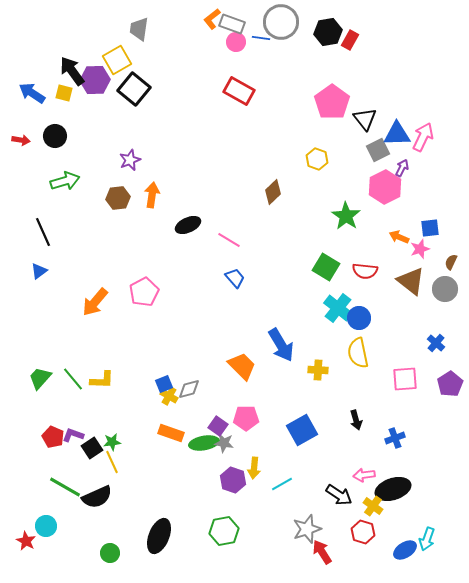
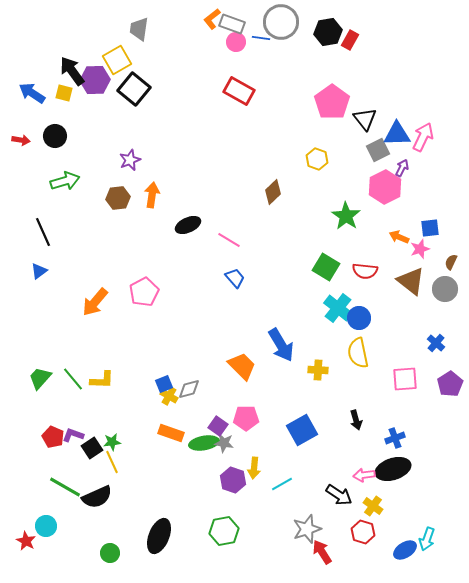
black ellipse at (393, 489): moved 20 px up
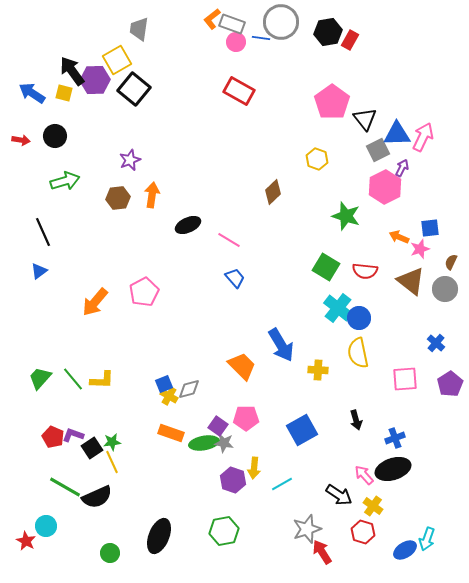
green star at (346, 216): rotated 16 degrees counterclockwise
pink arrow at (364, 475): rotated 55 degrees clockwise
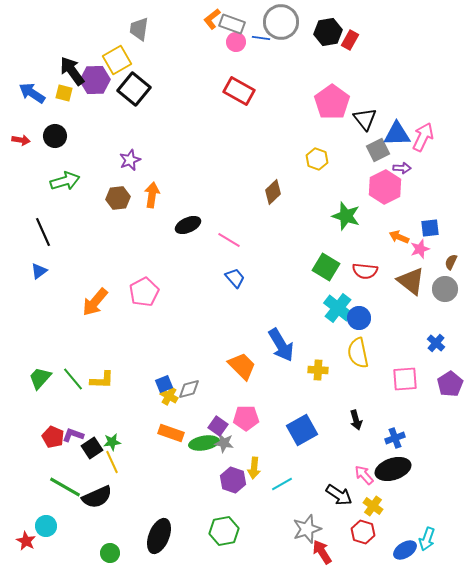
purple arrow at (402, 168): rotated 66 degrees clockwise
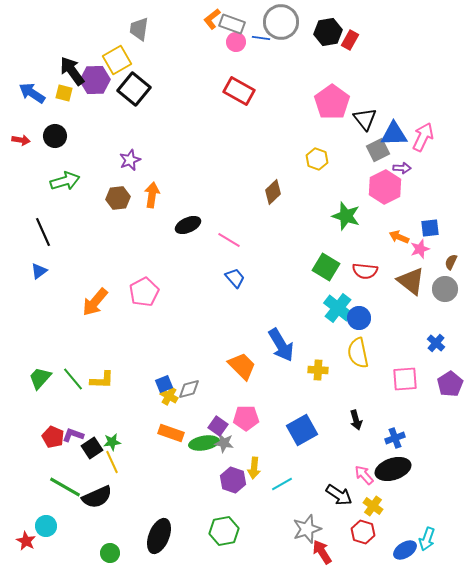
blue triangle at (397, 134): moved 3 px left
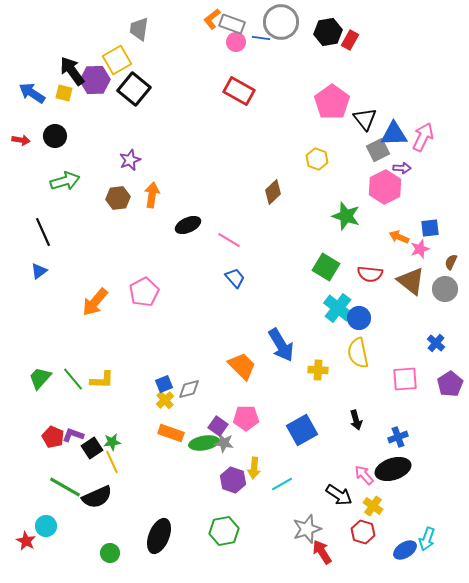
red semicircle at (365, 271): moved 5 px right, 3 px down
yellow cross at (169, 396): moved 4 px left, 4 px down; rotated 18 degrees clockwise
blue cross at (395, 438): moved 3 px right, 1 px up
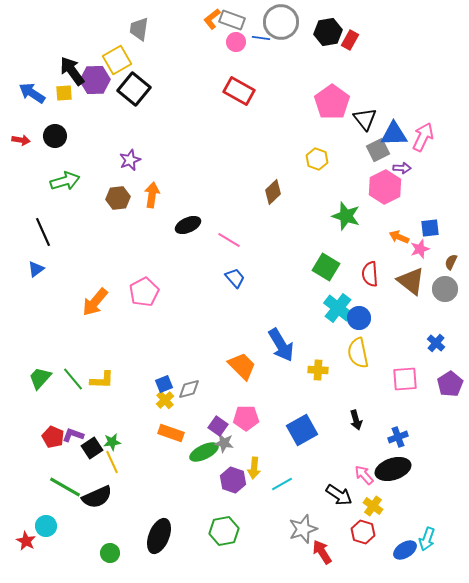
gray rectangle at (232, 24): moved 4 px up
yellow square at (64, 93): rotated 18 degrees counterclockwise
blue triangle at (39, 271): moved 3 px left, 2 px up
red semicircle at (370, 274): rotated 80 degrees clockwise
green ellipse at (204, 443): moved 9 px down; rotated 16 degrees counterclockwise
gray star at (307, 529): moved 4 px left
